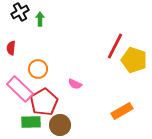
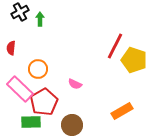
brown circle: moved 12 px right
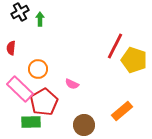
pink semicircle: moved 3 px left
orange rectangle: rotated 10 degrees counterclockwise
brown circle: moved 12 px right
